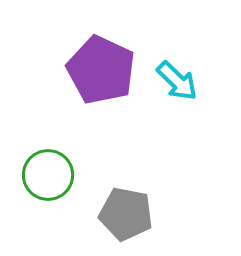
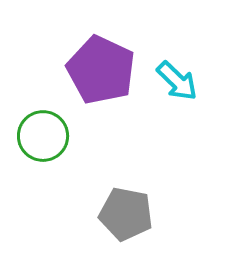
green circle: moved 5 px left, 39 px up
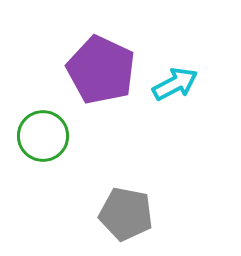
cyan arrow: moved 2 px left, 3 px down; rotated 72 degrees counterclockwise
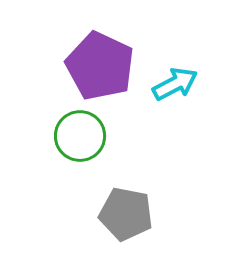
purple pentagon: moved 1 px left, 4 px up
green circle: moved 37 px right
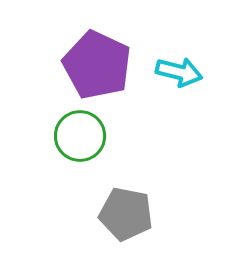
purple pentagon: moved 3 px left, 1 px up
cyan arrow: moved 4 px right, 12 px up; rotated 42 degrees clockwise
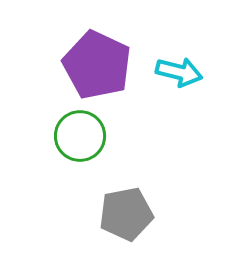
gray pentagon: rotated 22 degrees counterclockwise
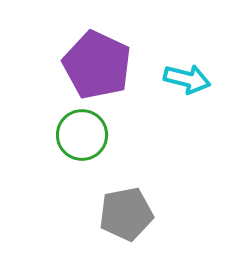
cyan arrow: moved 8 px right, 7 px down
green circle: moved 2 px right, 1 px up
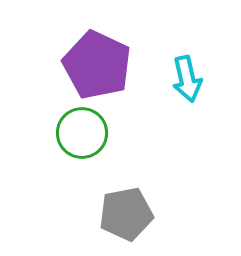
cyan arrow: rotated 63 degrees clockwise
green circle: moved 2 px up
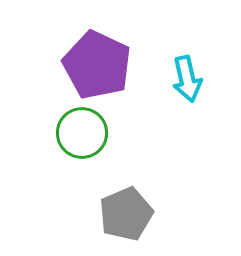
gray pentagon: rotated 12 degrees counterclockwise
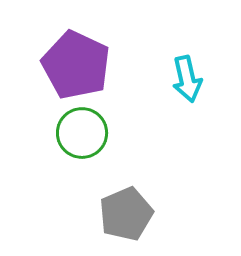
purple pentagon: moved 21 px left
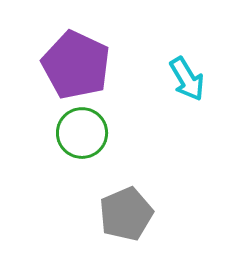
cyan arrow: rotated 18 degrees counterclockwise
